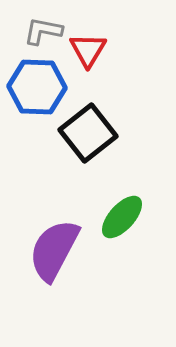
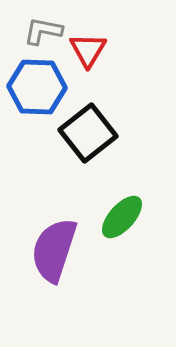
purple semicircle: rotated 10 degrees counterclockwise
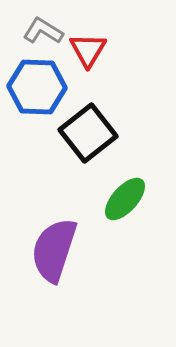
gray L-shape: rotated 21 degrees clockwise
green ellipse: moved 3 px right, 18 px up
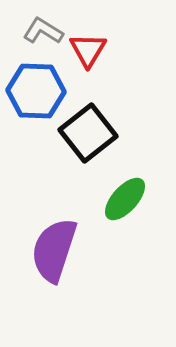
blue hexagon: moved 1 px left, 4 px down
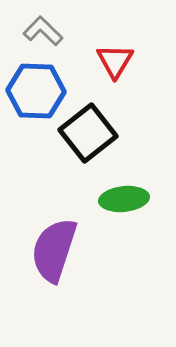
gray L-shape: rotated 12 degrees clockwise
red triangle: moved 27 px right, 11 px down
green ellipse: moved 1 px left; rotated 42 degrees clockwise
